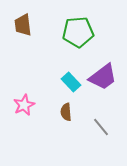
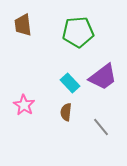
cyan rectangle: moved 1 px left, 1 px down
pink star: rotated 15 degrees counterclockwise
brown semicircle: rotated 12 degrees clockwise
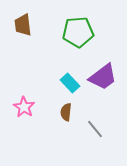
pink star: moved 2 px down
gray line: moved 6 px left, 2 px down
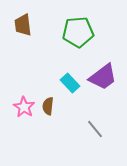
brown semicircle: moved 18 px left, 6 px up
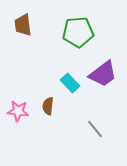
purple trapezoid: moved 3 px up
pink star: moved 6 px left, 4 px down; rotated 25 degrees counterclockwise
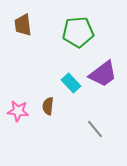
cyan rectangle: moved 1 px right
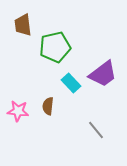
green pentagon: moved 23 px left, 15 px down; rotated 8 degrees counterclockwise
gray line: moved 1 px right, 1 px down
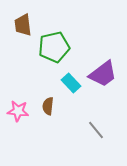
green pentagon: moved 1 px left
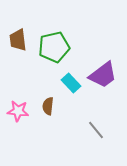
brown trapezoid: moved 5 px left, 15 px down
purple trapezoid: moved 1 px down
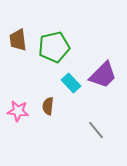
purple trapezoid: rotated 8 degrees counterclockwise
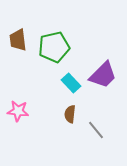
brown semicircle: moved 22 px right, 8 px down
